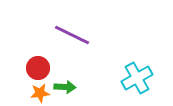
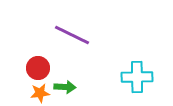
cyan cross: moved 1 px up; rotated 28 degrees clockwise
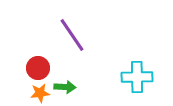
purple line: rotated 30 degrees clockwise
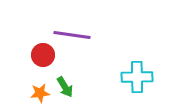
purple line: rotated 48 degrees counterclockwise
red circle: moved 5 px right, 13 px up
green arrow: rotated 55 degrees clockwise
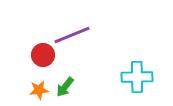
purple line: rotated 30 degrees counterclockwise
green arrow: rotated 70 degrees clockwise
orange star: moved 1 px left, 3 px up
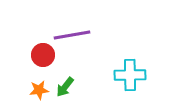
purple line: rotated 12 degrees clockwise
cyan cross: moved 7 px left, 2 px up
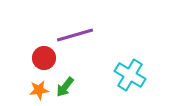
purple line: moved 3 px right; rotated 6 degrees counterclockwise
red circle: moved 1 px right, 3 px down
cyan cross: rotated 32 degrees clockwise
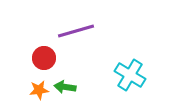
purple line: moved 1 px right, 4 px up
green arrow: rotated 60 degrees clockwise
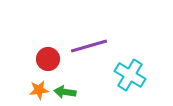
purple line: moved 13 px right, 15 px down
red circle: moved 4 px right, 1 px down
green arrow: moved 5 px down
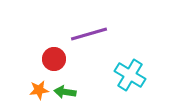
purple line: moved 12 px up
red circle: moved 6 px right
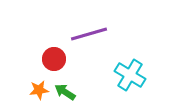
green arrow: rotated 25 degrees clockwise
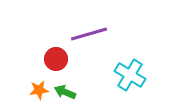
red circle: moved 2 px right
green arrow: rotated 10 degrees counterclockwise
